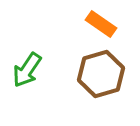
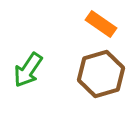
green arrow: moved 1 px right
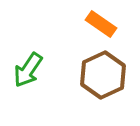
brown hexagon: moved 2 px right, 1 px down; rotated 9 degrees counterclockwise
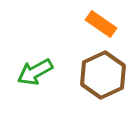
green arrow: moved 7 px right, 2 px down; rotated 27 degrees clockwise
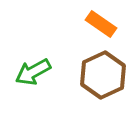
green arrow: moved 2 px left
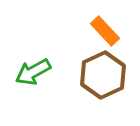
orange rectangle: moved 4 px right, 7 px down; rotated 12 degrees clockwise
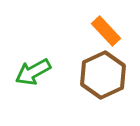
orange rectangle: moved 1 px right
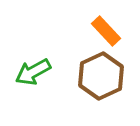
brown hexagon: moved 2 px left, 1 px down
